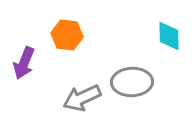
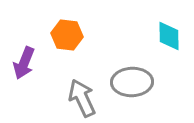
gray arrow: rotated 90 degrees clockwise
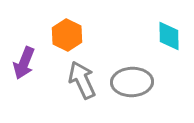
orange hexagon: rotated 20 degrees clockwise
gray arrow: moved 18 px up
